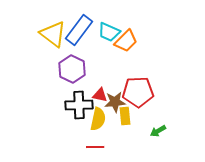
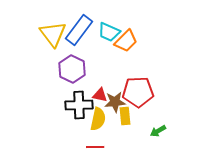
yellow triangle: rotated 16 degrees clockwise
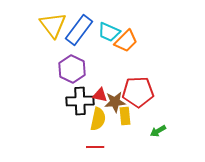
yellow triangle: moved 9 px up
black cross: moved 1 px right, 4 px up
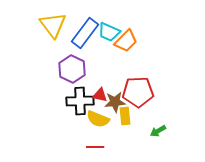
blue rectangle: moved 6 px right, 3 px down
yellow semicircle: rotated 100 degrees clockwise
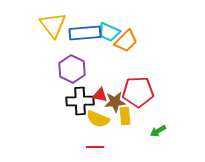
blue rectangle: rotated 48 degrees clockwise
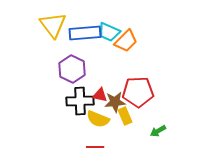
yellow rectangle: rotated 18 degrees counterclockwise
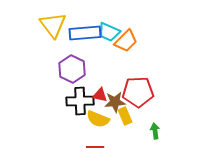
green arrow: moved 3 px left; rotated 112 degrees clockwise
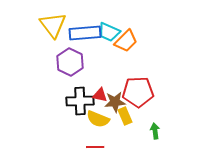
purple hexagon: moved 2 px left, 7 px up
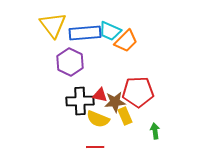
cyan trapezoid: moved 1 px right, 1 px up
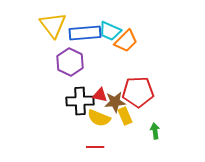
yellow semicircle: moved 1 px right, 1 px up
